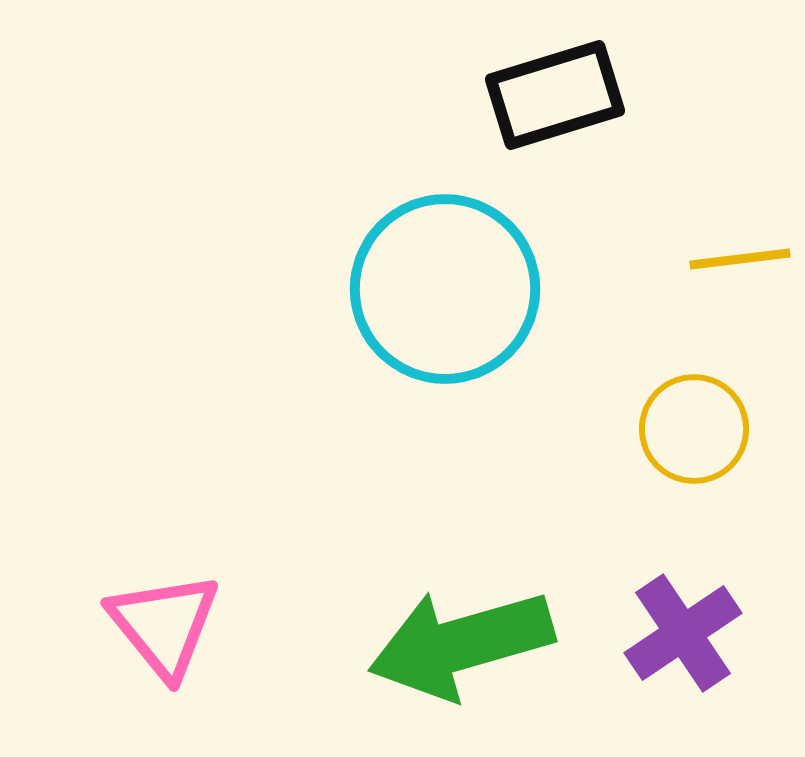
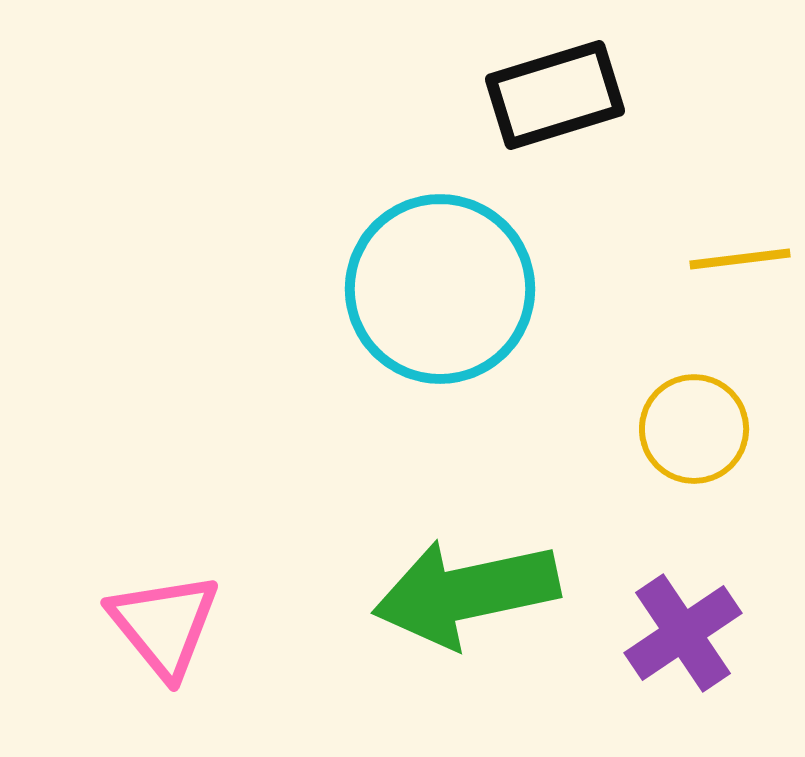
cyan circle: moved 5 px left
green arrow: moved 5 px right, 51 px up; rotated 4 degrees clockwise
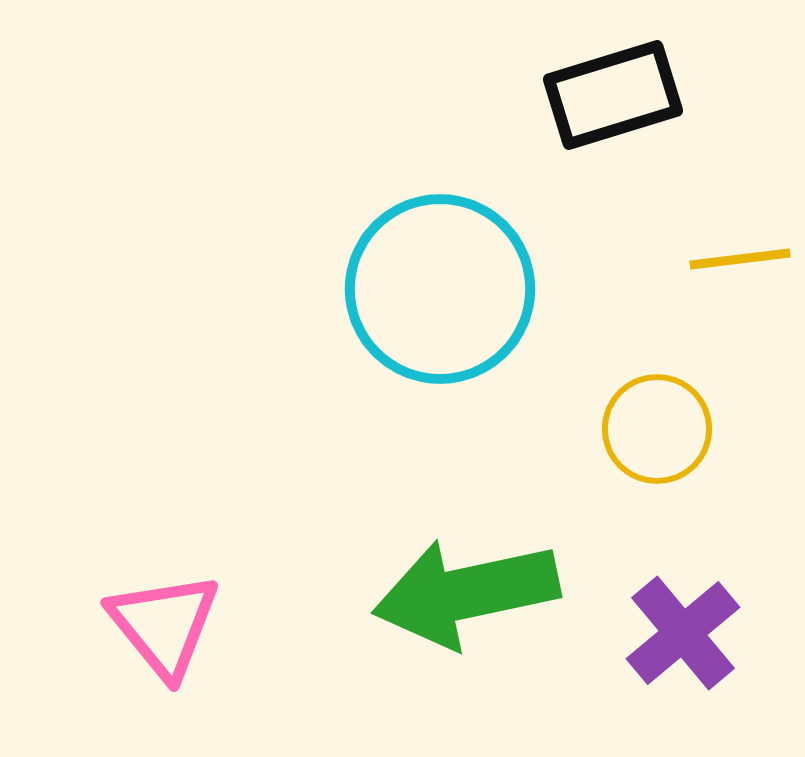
black rectangle: moved 58 px right
yellow circle: moved 37 px left
purple cross: rotated 6 degrees counterclockwise
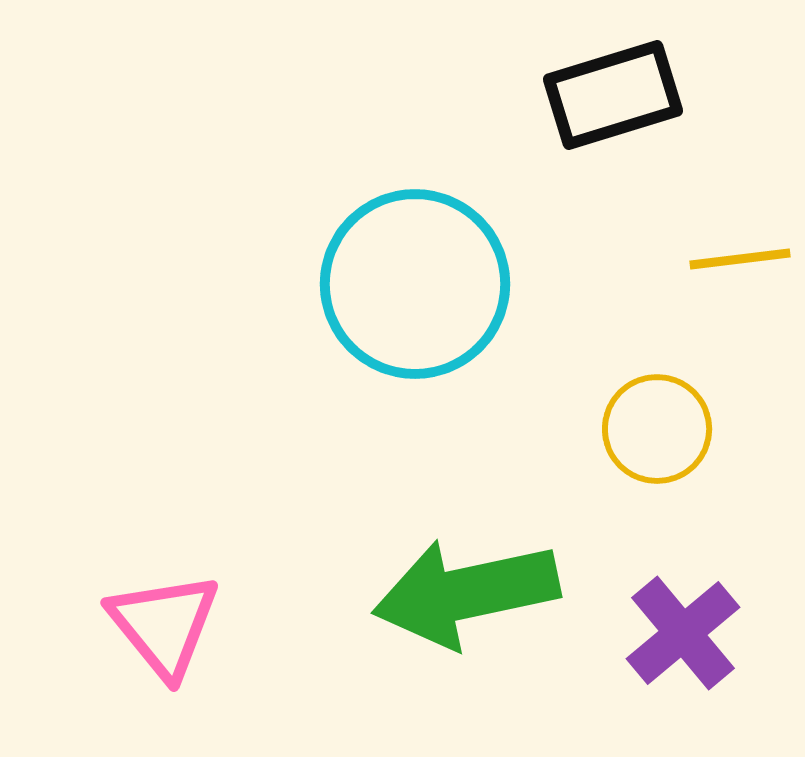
cyan circle: moved 25 px left, 5 px up
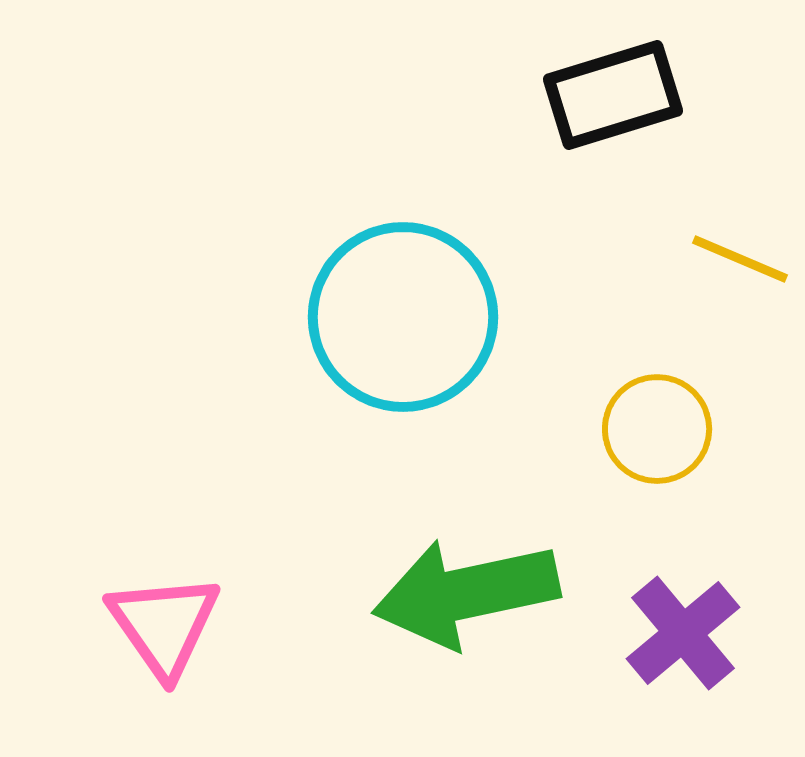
yellow line: rotated 30 degrees clockwise
cyan circle: moved 12 px left, 33 px down
pink triangle: rotated 4 degrees clockwise
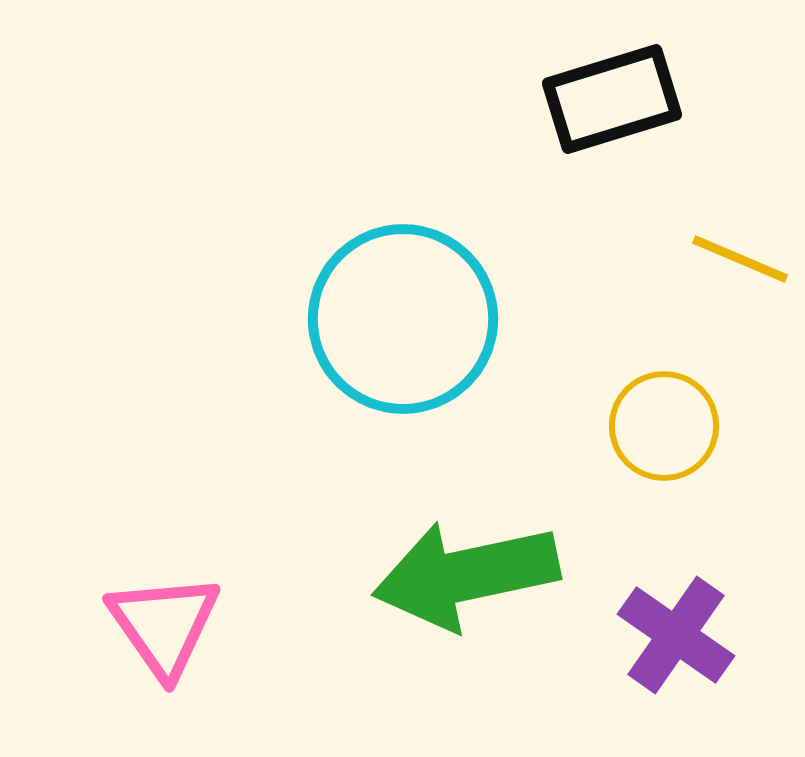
black rectangle: moved 1 px left, 4 px down
cyan circle: moved 2 px down
yellow circle: moved 7 px right, 3 px up
green arrow: moved 18 px up
purple cross: moved 7 px left, 2 px down; rotated 15 degrees counterclockwise
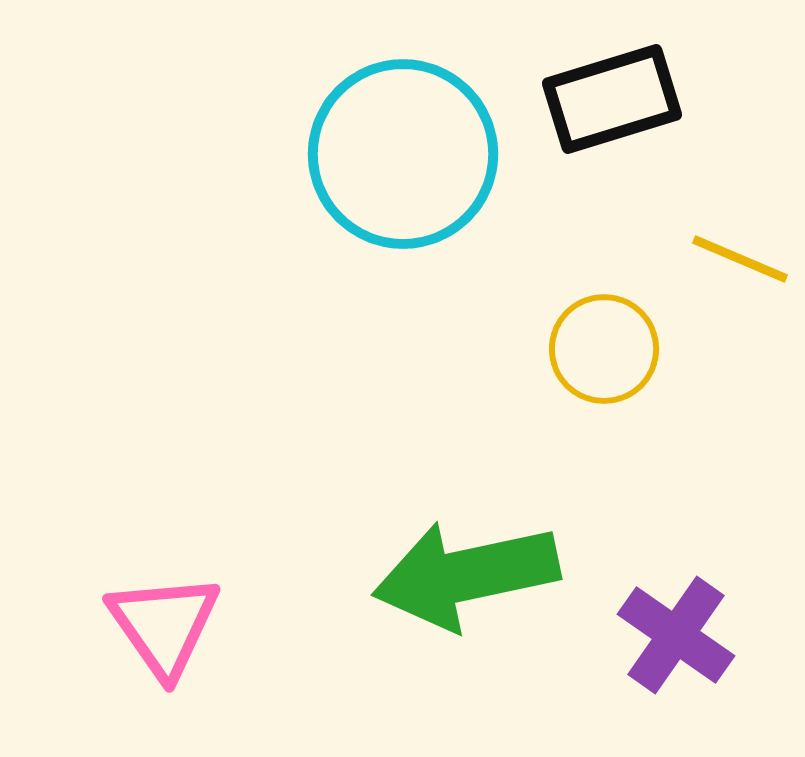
cyan circle: moved 165 px up
yellow circle: moved 60 px left, 77 px up
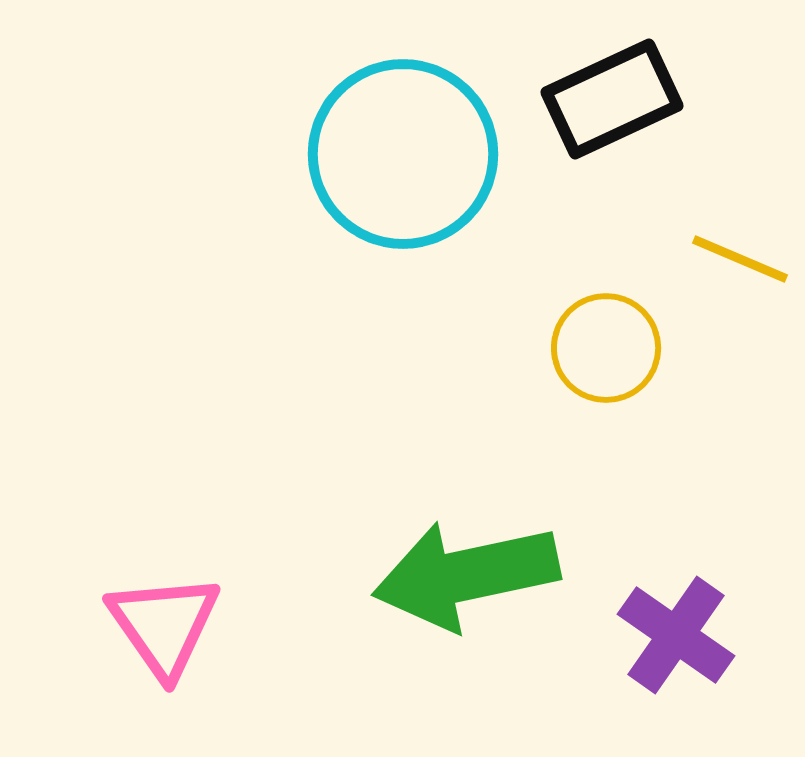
black rectangle: rotated 8 degrees counterclockwise
yellow circle: moved 2 px right, 1 px up
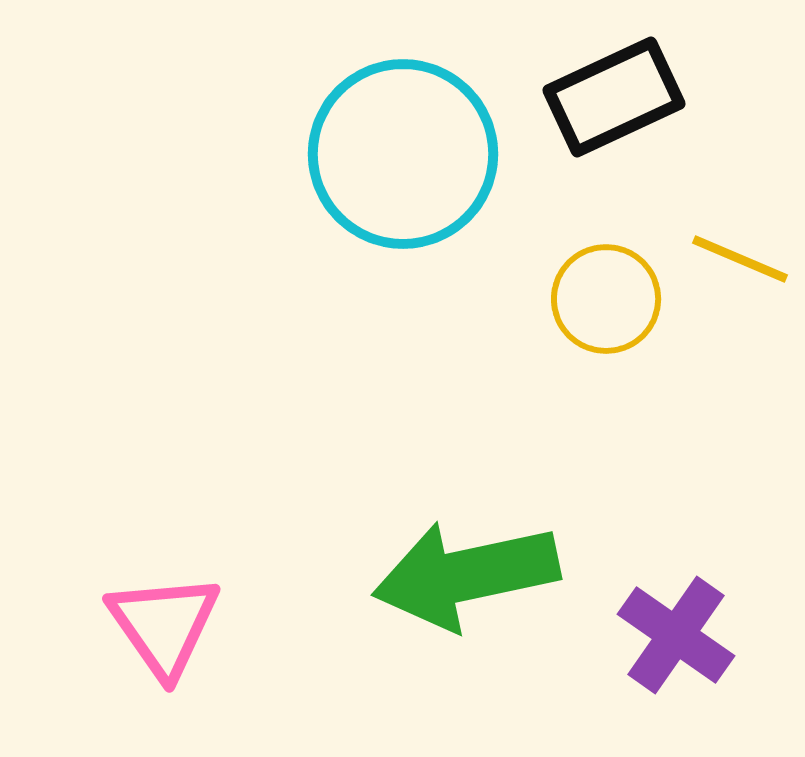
black rectangle: moved 2 px right, 2 px up
yellow circle: moved 49 px up
